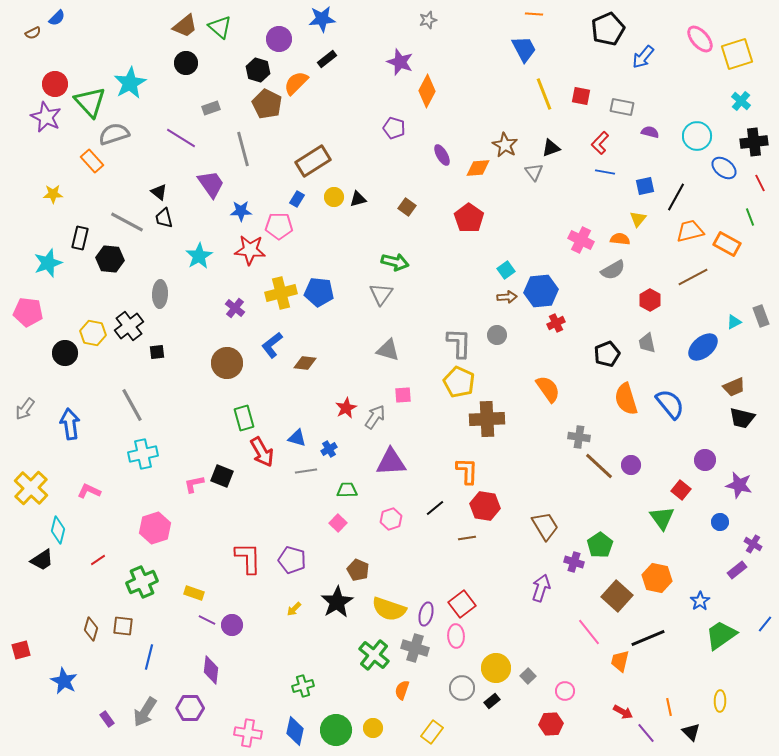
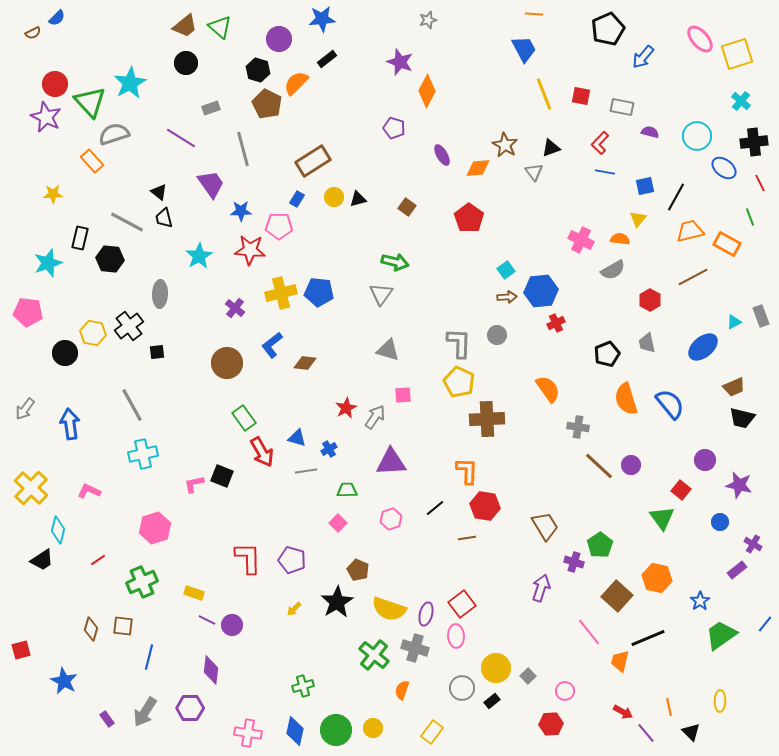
green rectangle at (244, 418): rotated 20 degrees counterclockwise
gray cross at (579, 437): moved 1 px left, 10 px up
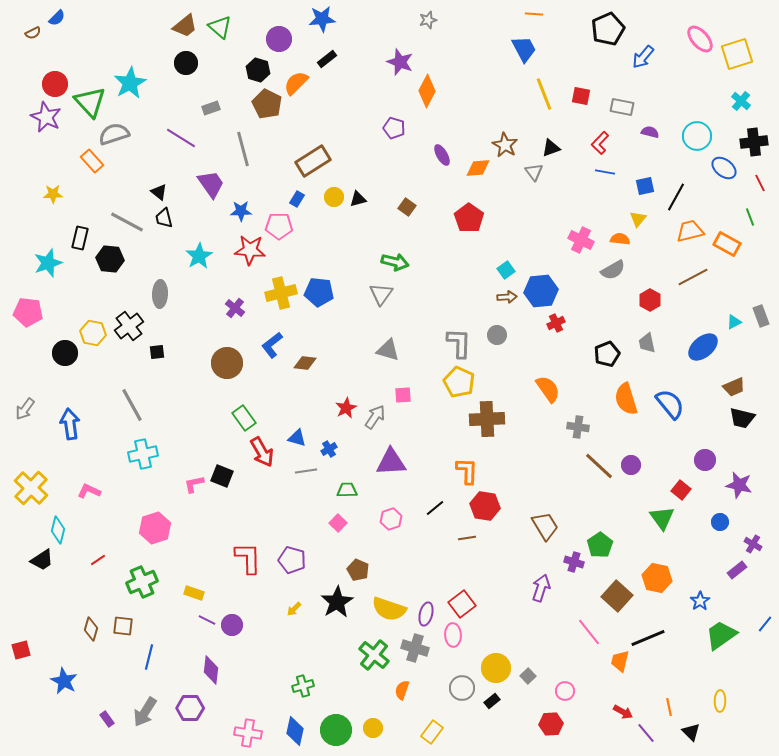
pink ellipse at (456, 636): moved 3 px left, 1 px up
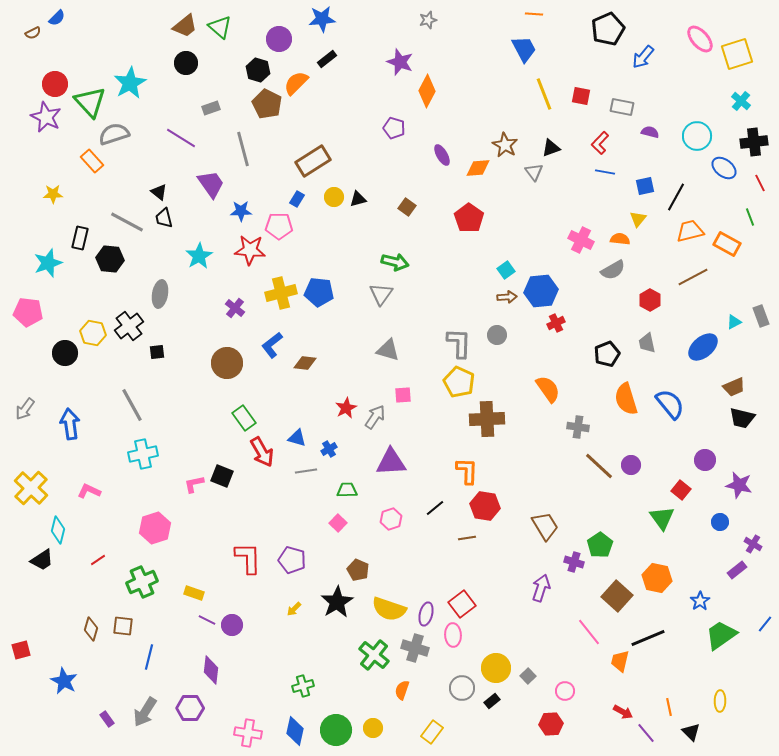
gray ellipse at (160, 294): rotated 8 degrees clockwise
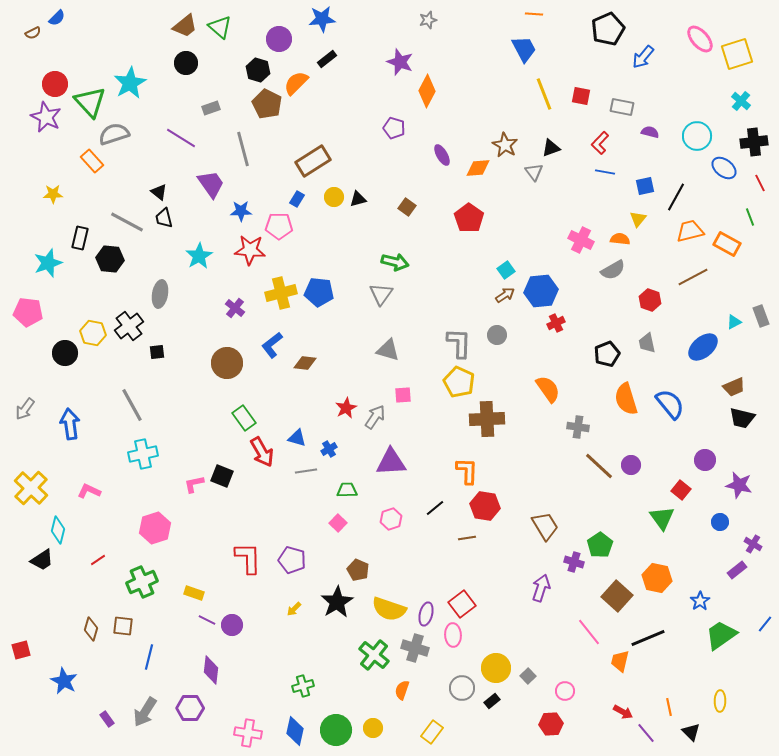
brown arrow at (507, 297): moved 2 px left, 2 px up; rotated 30 degrees counterclockwise
red hexagon at (650, 300): rotated 10 degrees counterclockwise
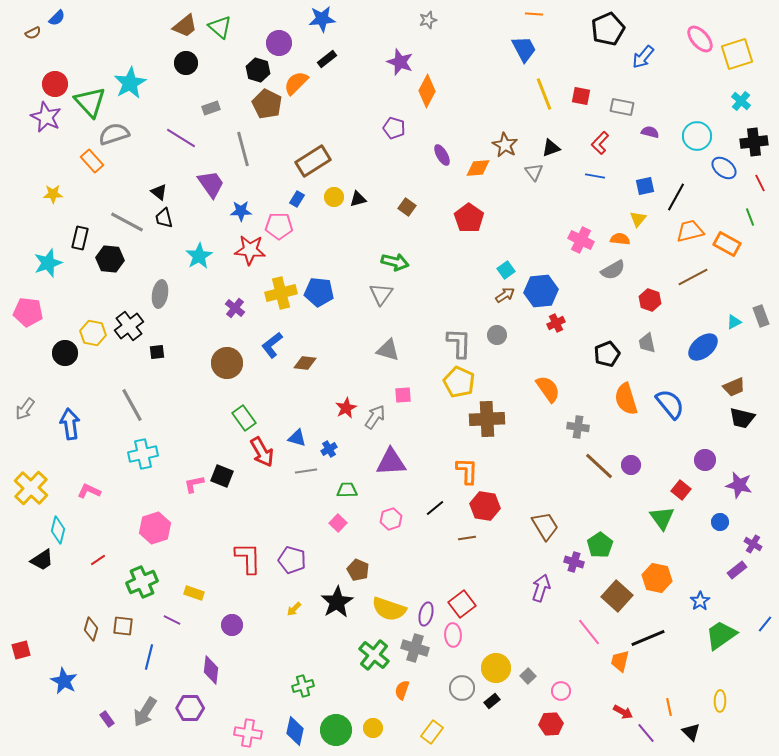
purple circle at (279, 39): moved 4 px down
blue line at (605, 172): moved 10 px left, 4 px down
purple line at (207, 620): moved 35 px left
pink circle at (565, 691): moved 4 px left
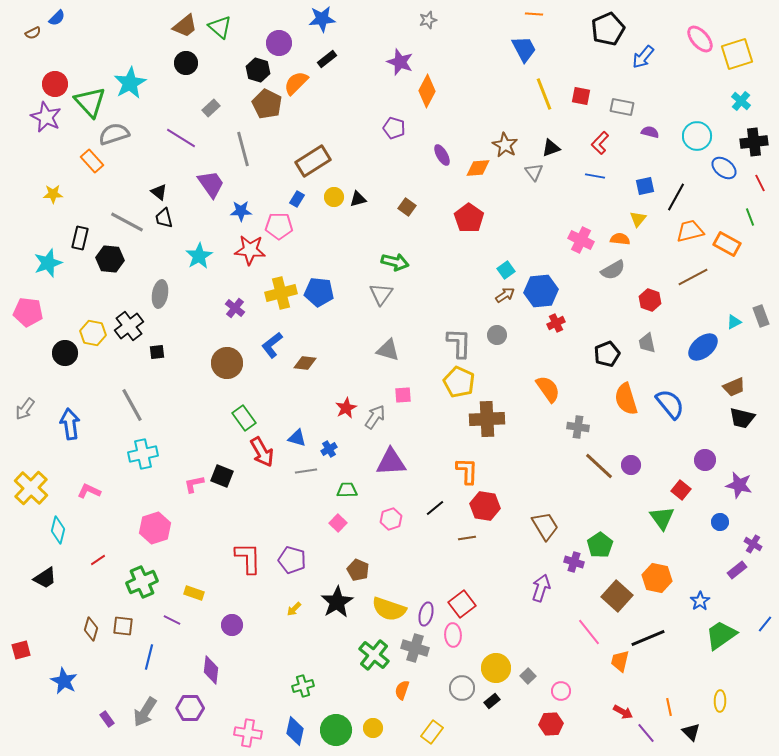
gray rectangle at (211, 108): rotated 24 degrees counterclockwise
black trapezoid at (42, 560): moved 3 px right, 18 px down
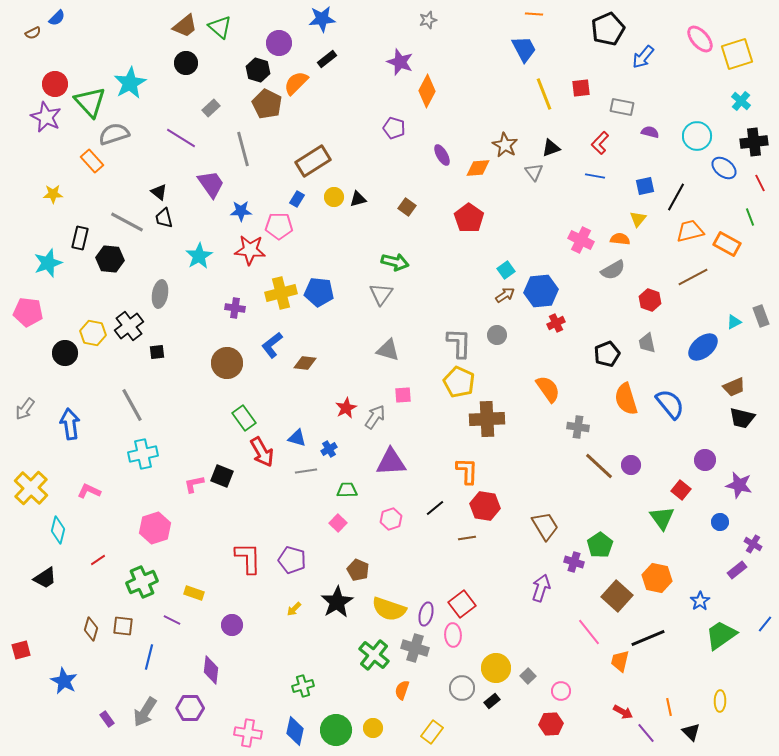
red square at (581, 96): moved 8 px up; rotated 18 degrees counterclockwise
purple cross at (235, 308): rotated 30 degrees counterclockwise
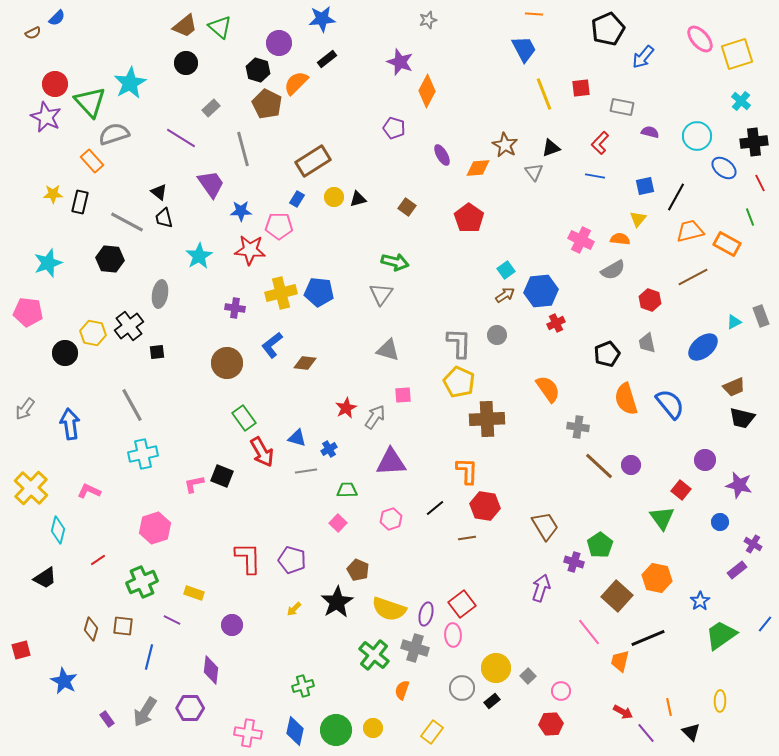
black rectangle at (80, 238): moved 36 px up
